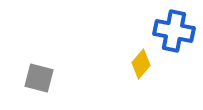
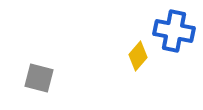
yellow diamond: moved 3 px left, 8 px up
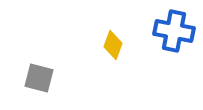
yellow diamond: moved 25 px left, 11 px up; rotated 20 degrees counterclockwise
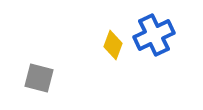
blue cross: moved 20 px left, 4 px down; rotated 36 degrees counterclockwise
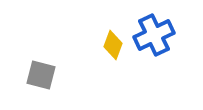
gray square: moved 2 px right, 3 px up
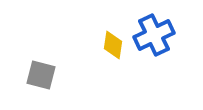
yellow diamond: rotated 12 degrees counterclockwise
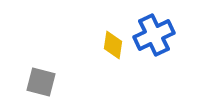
gray square: moved 7 px down
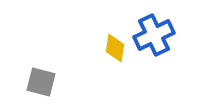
yellow diamond: moved 2 px right, 3 px down
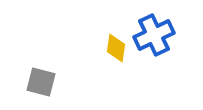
yellow diamond: moved 1 px right
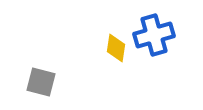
blue cross: rotated 9 degrees clockwise
